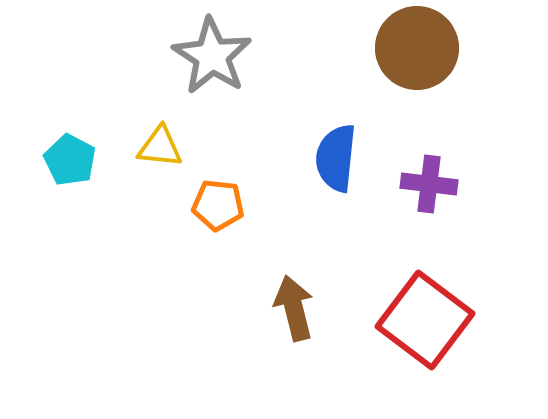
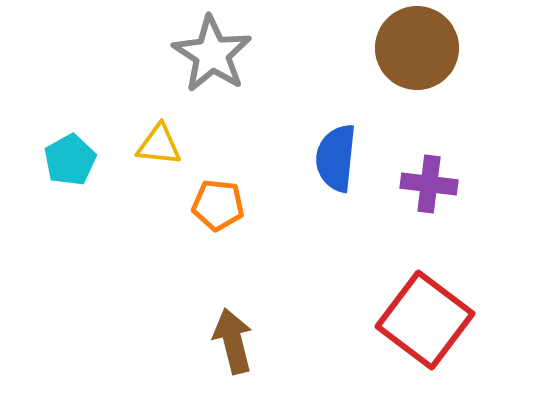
gray star: moved 2 px up
yellow triangle: moved 1 px left, 2 px up
cyan pentagon: rotated 15 degrees clockwise
brown arrow: moved 61 px left, 33 px down
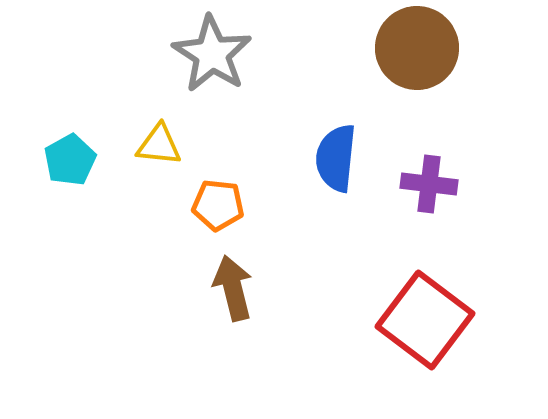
brown arrow: moved 53 px up
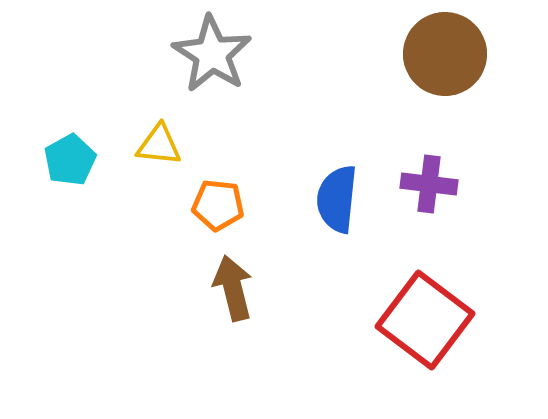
brown circle: moved 28 px right, 6 px down
blue semicircle: moved 1 px right, 41 px down
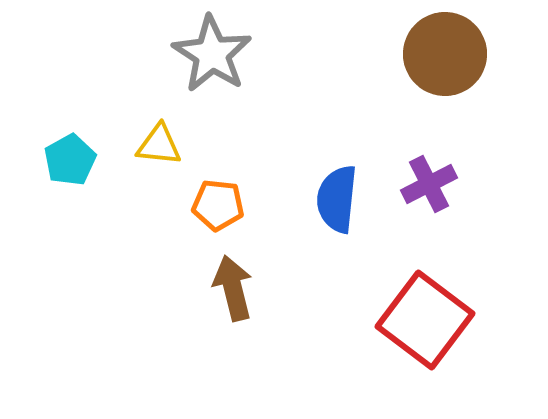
purple cross: rotated 34 degrees counterclockwise
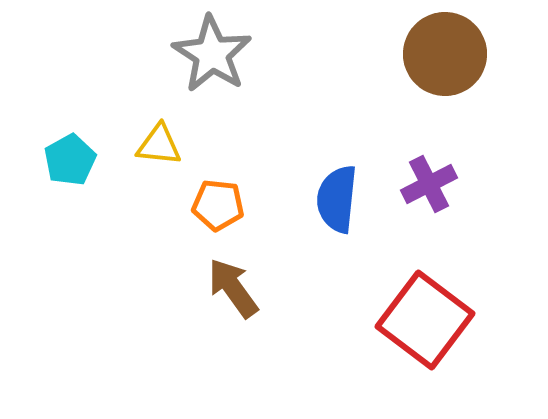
brown arrow: rotated 22 degrees counterclockwise
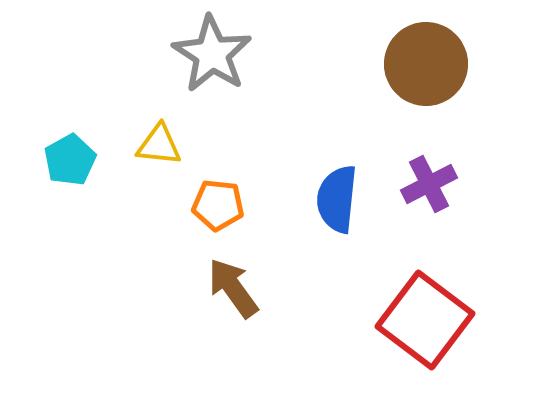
brown circle: moved 19 px left, 10 px down
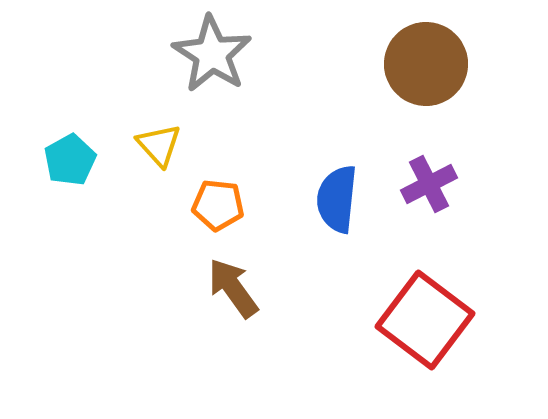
yellow triangle: rotated 42 degrees clockwise
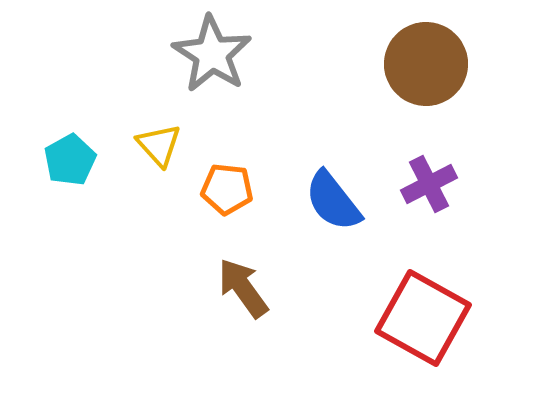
blue semicircle: moved 4 px left, 2 px down; rotated 44 degrees counterclockwise
orange pentagon: moved 9 px right, 16 px up
brown arrow: moved 10 px right
red square: moved 2 px left, 2 px up; rotated 8 degrees counterclockwise
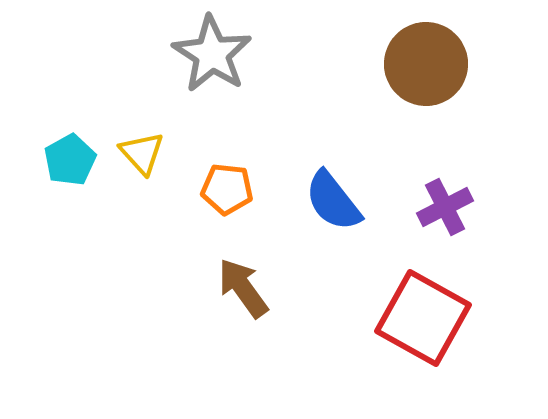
yellow triangle: moved 17 px left, 8 px down
purple cross: moved 16 px right, 23 px down
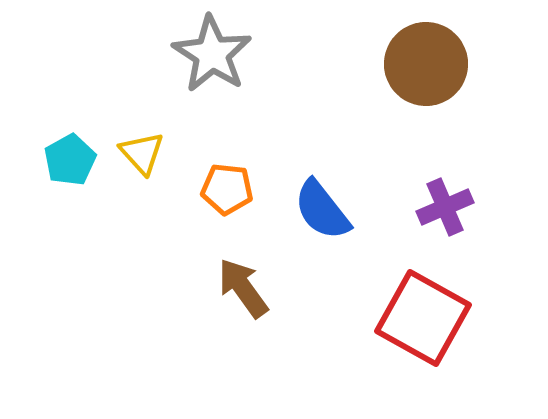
blue semicircle: moved 11 px left, 9 px down
purple cross: rotated 4 degrees clockwise
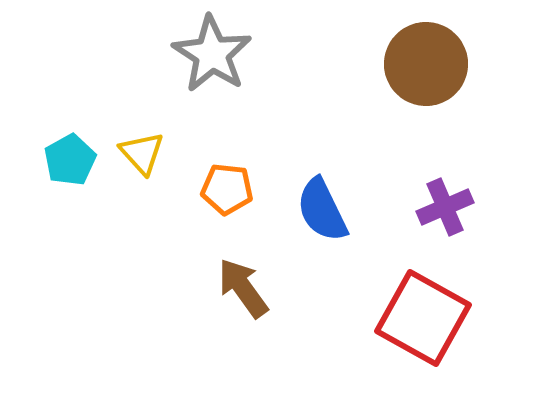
blue semicircle: rotated 12 degrees clockwise
